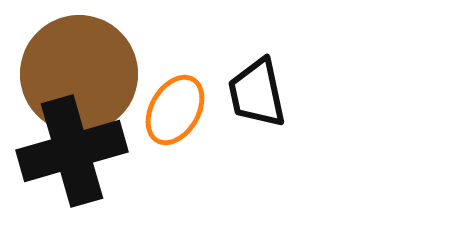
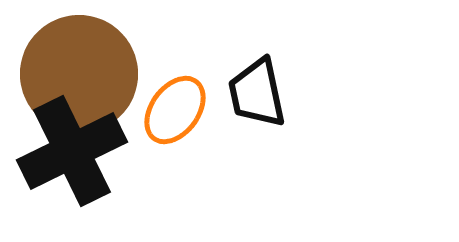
orange ellipse: rotated 6 degrees clockwise
black cross: rotated 10 degrees counterclockwise
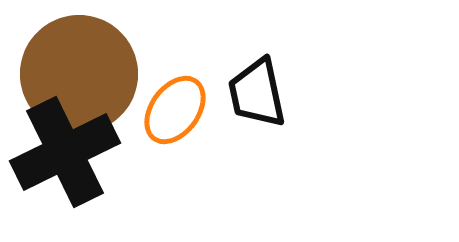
black cross: moved 7 px left, 1 px down
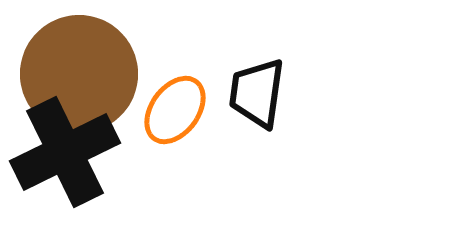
black trapezoid: rotated 20 degrees clockwise
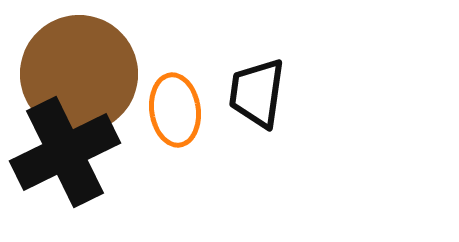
orange ellipse: rotated 44 degrees counterclockwise
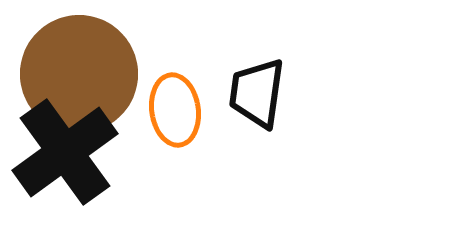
black cross: rotated 10 degrees counterclockwise
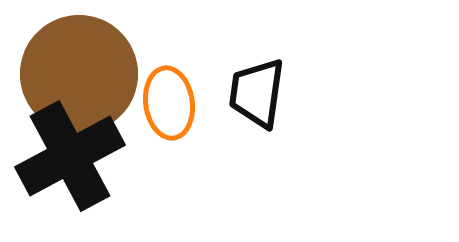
orange ellipse: moved 6 px left, 7 px up
black cross: moved 5 px right, 4 px down; rotated 8 degrees clockwise
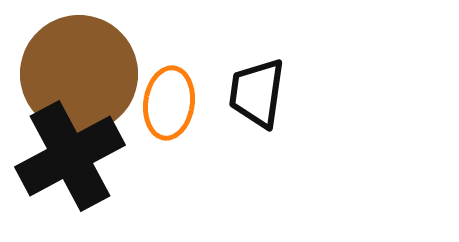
orange ellipse: rotated 16 degrees clockwise
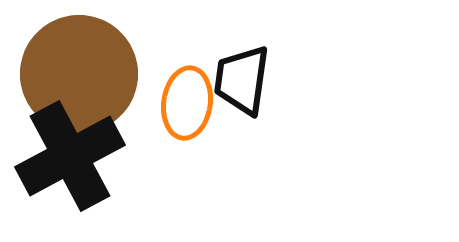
black trapezoid: moved 15 px left, 13 px up
orange ellipse: moved 18 px right
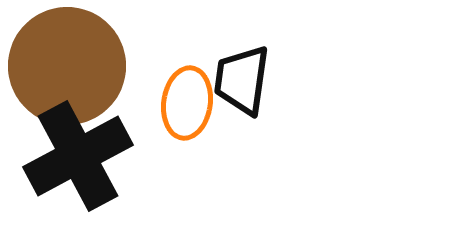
brown circle: moved 12 px left, 8 px up
black cross: moved 8 px right
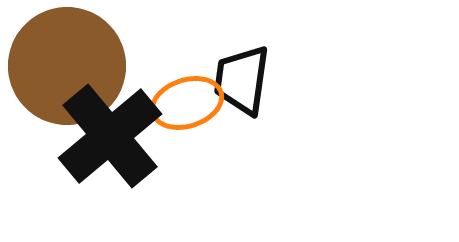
orange ellipse: rotated 64 degrees clockwise
black cross: moved 32 px right, 20 px up; rotated 12 degrees counterclockwise
